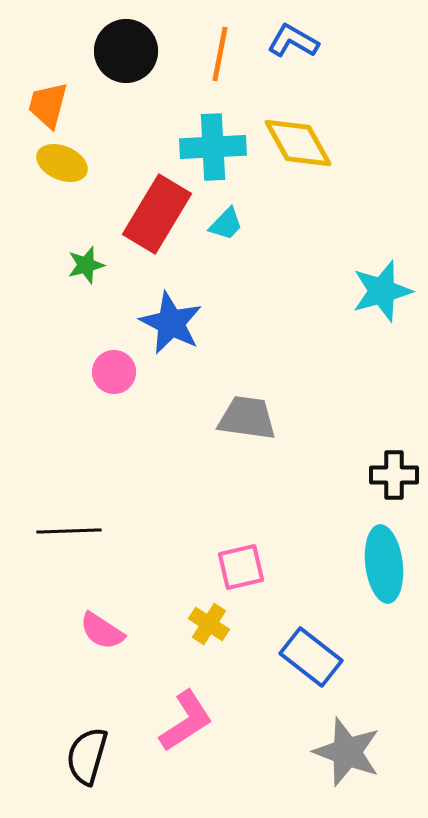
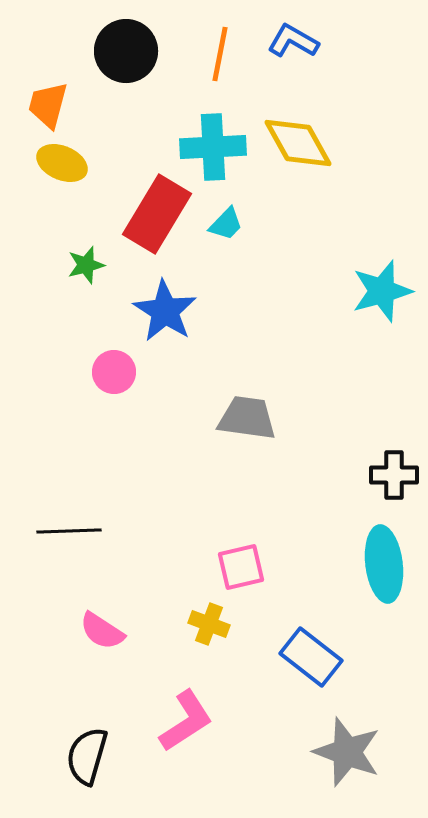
blue star: moved 6 px left, 12 px up; rotated 6 degrees clockwise
yellow cross: rotated 12 degrees counterclockwise
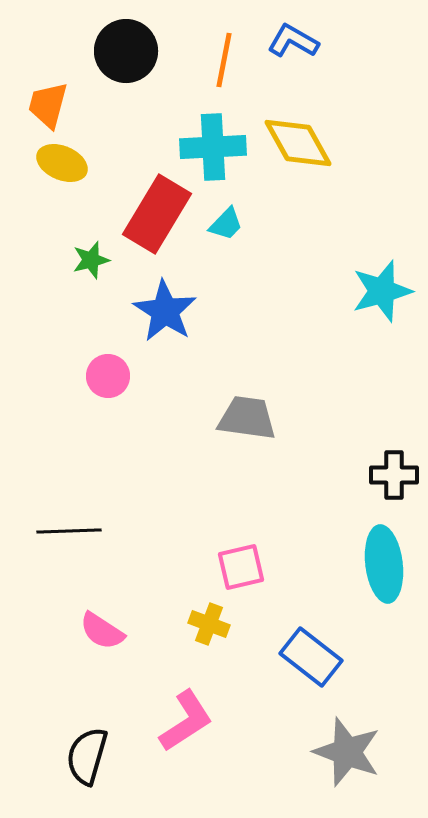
orange line: moved 4 px right, 6 px down
green star: moved 5 px right, 5 px up
pink circle: moved 6 px left, 4 px down
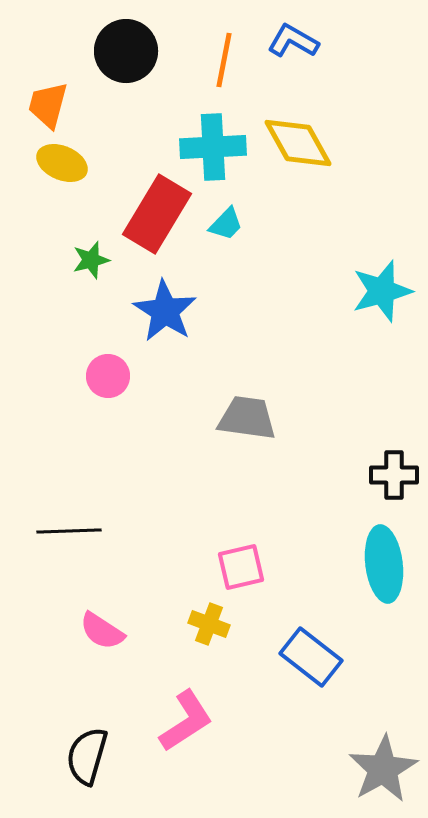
gray star: moved 36 px right, 17 px down; rotated 22 degrees clockwise
